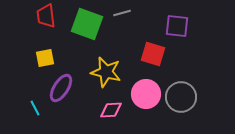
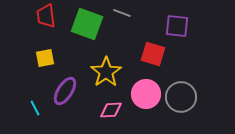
gray line: rotated 36 degrees clockwise
yellow star: rotated 24 degrees clockwise
purple ellipse: moved 4 px right, 3 px down
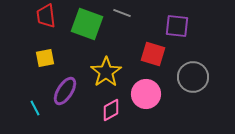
gray circle: moved 12 px right, 20 px up
pink diamond: rotated 25 degrees counterclockwise
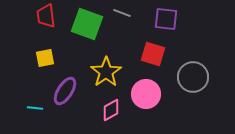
purple square: moved 11 px left, 7 px up
cyan line: rotated 56 degrees counterclockwise
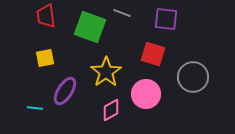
green square: moved 3 px right, 3 px down
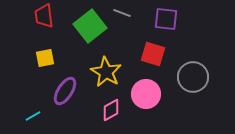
red trapezoid: moved 2 px left
green square: moved 1 px up; rotated 32 degrees clockwise
yellow star: rotated 8 degrees counterclockwise
cyan line: moved 2 px left, 8 px down; rotated 35 degrees counterclockwise
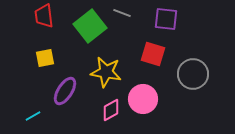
yellow star: rotated 20 degrees counterclockwise
gray circle: moved 3 px up
pink circle: moved 3 px left, 5 px down
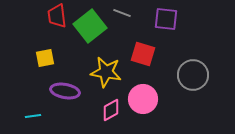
red trapezoid: moved 13 px right
red square: moved 10 px left
gray circle: moved 1 px down
purple ellipse: rotated 68 degrees clockwise
cyan line: rotated 21 degrees clockwise
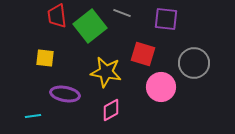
yellow square: rotated 18 degrees clockwise
gray circle: moved 1 px right, 12 px up
purple ellipse: moved 3 px down
pink circle: moved 18 px right, 12 px up
